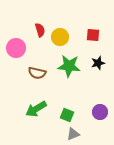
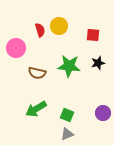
yellow circle: moved 1 px left, 11 px up
purple circle: moved 3 px right, 1 px down
gray triangle: moved 6 px left
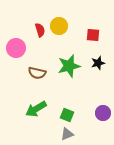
green star: rotated 20 degrees counterclockwise
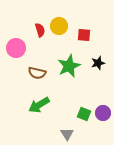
red square: moved 9 px left
green star: rotated 10 degrees counterclockwise
green arrow: moved 3 px right, 4 px up
green square: moved 17 px right, 1 px up
gray triangle: rotated 40 degrees counterclockwise
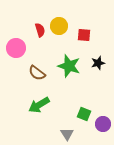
green star: rotated 30 degrees counterclockwise
brown semicircle: rotated 24 degrees clockwise
purple circle: moved 11 px down
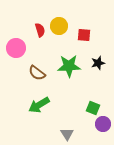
green star: rotated 20 degrees counterclockwise
green square: moved 9 px right, 6 px up
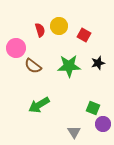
red square: rotated 24 degrees clockwise
brown semicircle: moved 4 px left, 7 px up
gray triangle: moved 7 px right, 2 px up
